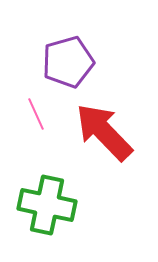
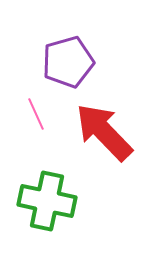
green cross: moved 4 px up
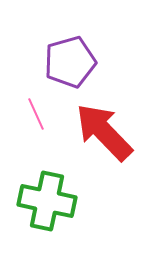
purple pentagon: moved 2 px right
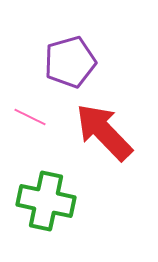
pink line: moved 6 px left, 3 px down; rotated 40 degrees counterclockwise
green cross: moved 1 px left
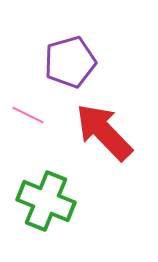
pink line: moved 2 px left, 2 px up
green cross: rotated 10 degrees clockwise
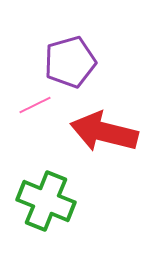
pink line: moved 7 px right, 10 px up; rotated 52 degrees counterclockwise
red arrow: rotated 32 degrees counterclockwise
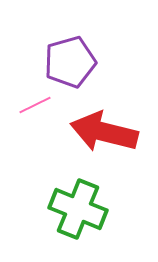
green cross: moved 32 px right, 8 px down
